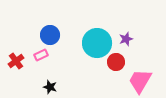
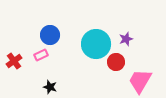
cyan circle: moved 1 px left, 1 px down
red cross: moved 2 px left
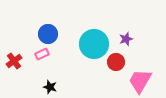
blue circle: moved 2 px left, 1 px up
cyan circle: moved 2 px left
pink rectangle: moved 1 px right, 1 px up
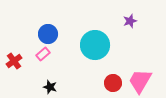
purple star: moved 4 px right, 18 px up
cyan circle: moved 1 px right, 1 px down
pink rectangle: moved 1 px right; rotated 16 degrees counterclockwise
red circle: moved 3 px left, 21 px down
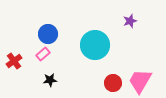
black star: moved 7 px up; rotated 24 degrees counterclockwise
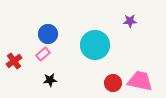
purple star: rotated 16 degrees clockwise
pink trapezoid: rotated 72 degrees clockwise
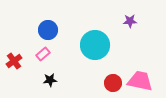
blue circle: moved 4 px up
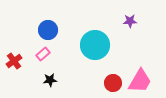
pink trapezoid: rotated 108 degrees clockwise
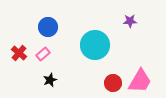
blue circle: moved 3 px up
red cross: moved 5 px right, 8 px up; rotated 14 degrees counterclockwise
black star: rotated 16 degrees counterclockwise
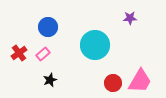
purple star: moved 3 px up
red cross: rotated 14 degrees clockwise
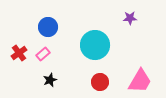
red circle: moved 13 px left, 1 px up
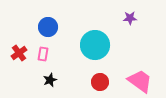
pink rectangle: rotated 40 degrees counterclockwise
pink trapezoid: rotated 84 degrees counterclockwise
